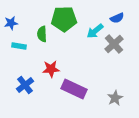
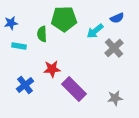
gray cross: moved 4 px down
red star: moved 1 px right
purple rectangle: rotated 20 degrees clockwise
gray star: rotated 21 degrees clockwise
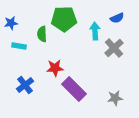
cyan arrow: rotated 126 degrees clockwise
red star: moved 3 px right, 1 px up
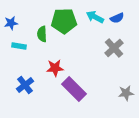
green pentagon: moved 2 px down
cyan arrow: moved 14 px up; rotated 60 degrees counterclockwise
gray star: moved 11 px right, 5 px up
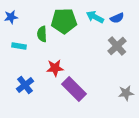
blue star: moved 6 px up
gray cross: moved 3 px right, 2 px up
